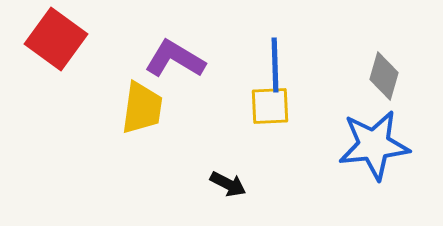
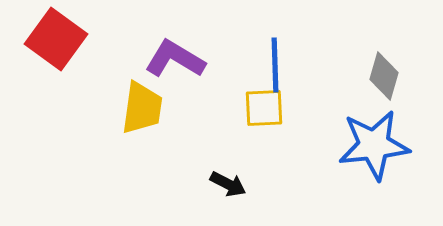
yellow square: moved 6 px left, 2 px down
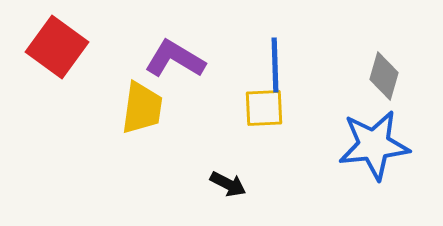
red square: moved 1 px right, 8 px down
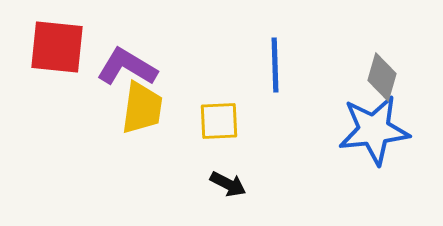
red square: rotated 30 degrees counterclockwise
purple L-shape: moved 48 px left, 8 px down
gray diamond: moved 2 px left, 1 px down
yellow square: moved 45 px left, 13 px down
blue star: moved 15 px up
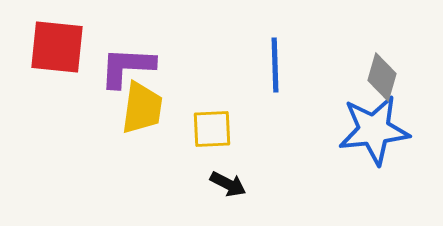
purple L-shape: rotated 28 degrees counterclockwise
yellow square: moved 7 px left, 8 px down
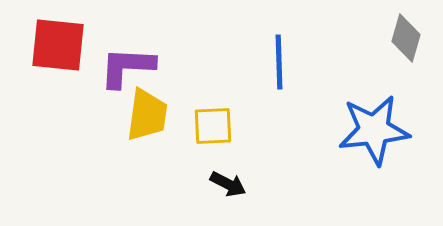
red square: moved 1 px right, 2 px up
blue line: moved 4 px right, 3 px up
gray diamond: moved 24 px right, 39 px up
yellow trapezoid: moved 5 px right, 7 px down
yellow square: moved 1 px right, 3 px up
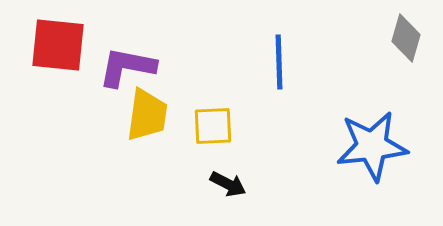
purple L-shape: rotated 8 degrees clockwise
blue star: moved 2 px left, 16 px down
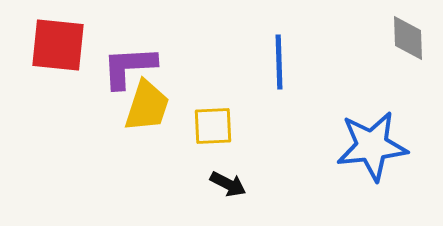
gray diamond: moved 2 px right; rotated 18 degrees counterclockwise
purple L-shape: moved 2 px right; rotated 14 degrees counterclockwise
yellow trapezoid: moved 9 px up; rotated 10 degrees clockwise
